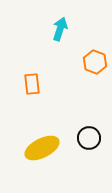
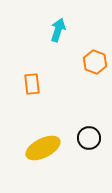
cyan arrow: moved 2 px left, 1 px down
yellow ellipse: moved 1 px right
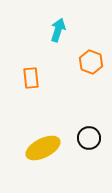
orange hexagon: moved 4 px left
orange rectangle: moved 1 px left, 6 px up
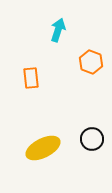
black circle: moved 3 px right, 1 px down
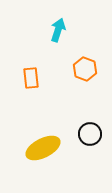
orange hexagon: moved 6 px left, 7 px down
black circle: moved 2 px left, 5 px up
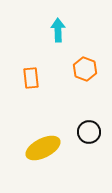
cyan arrow: rotated 20 degrees counterclockwise
black circle: moved 1 px left, 2 px up
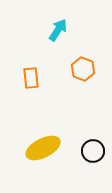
cyan arrow: rotated 35 degrees clockwise
orange hexagon: moved 2 px left
black circle: moved 4 px right, 19 px down
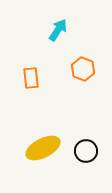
black circle: moved 7 px left
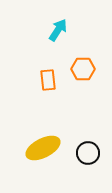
orange hexagon: rotated 20 degrees counterclockwise
orange rectangle: moved 17 px right, 2 px down
black circle: moved 2 px right, 2 px down
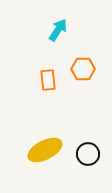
yellow ellipse: moved 2 px right, 2 px down
black circle: moved 1 px down
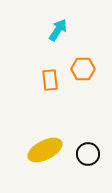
orange rectangle: moved 2 px right
